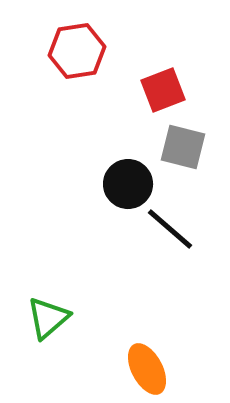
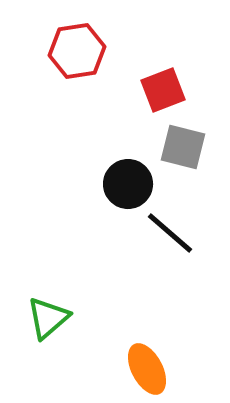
black line: moved 4 px down
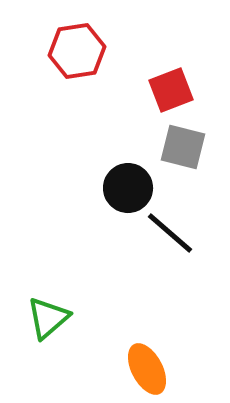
red square: moved 8 px right
black circle: moved 4 px down
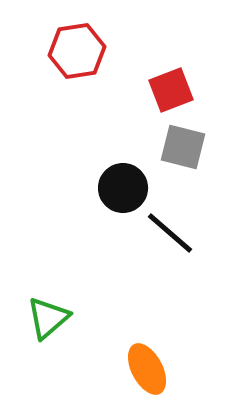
black circle: moved 5 px left
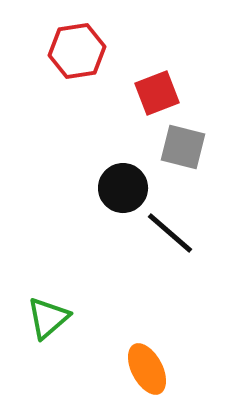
red square: moved 14 px left, 3 px down
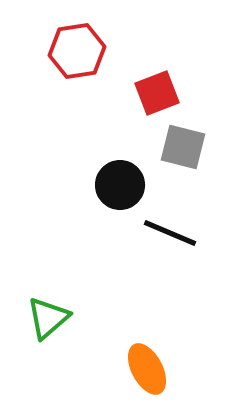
black circle: moved 3 px left, 3 px up
black line: rotated 18 degrees counterclockwise
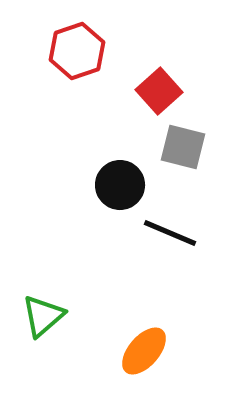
red hexagon: rotated 10 degrees counterclockwise
red square: moved 2 px right, 2 px up; rotated 21 degrees counterclockwise
green triangle: moved 5 px left, 2 px up
orange ellipse: moved 3 px left, 18 px up; rotated 69 degrees clockwise
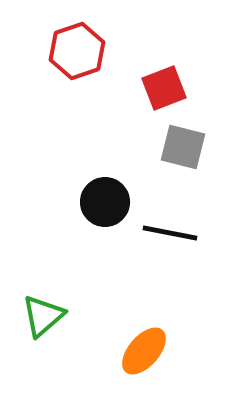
red square: moved 5 px right, 3 px up; rotated 21 degrees clockwise
black circle: moved 15 px left, 17 px down
black line: rotated 12 degrees counterclockwise
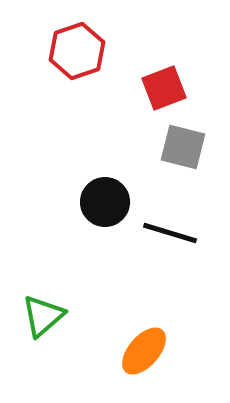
black line: rotated 6 degrees clockwise
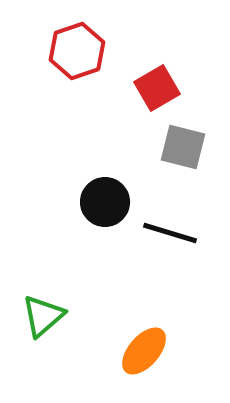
red square: moved 7 px left; rotated 9 degrees counterclockwise
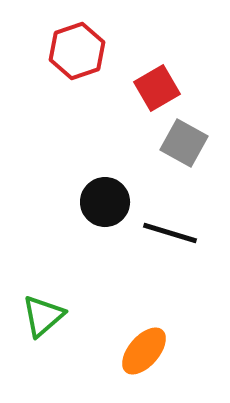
gray square: moved 1 px right, 4 px up; rotated 15 degrees clockwise
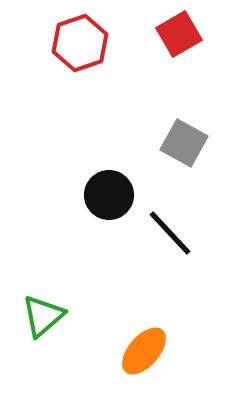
red hexagon: moved 3 px right, 8 px up
red square: moved 22 px right, 54 px up
black circle: moved 4 px right, 7 px up
black line: rotated 30 degrees clockwise
